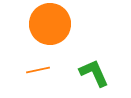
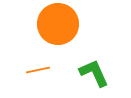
orange circle: moved 8 px right
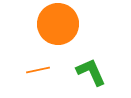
green L-shape: moved 3 px left, 1 px up
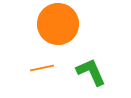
orange line: moved 4 px right, 2 px up
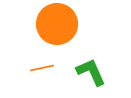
orange circle: moved 1 px left
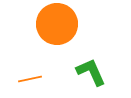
orange line: moved 12 px left, 11 px down
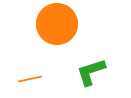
green L-shape: rotated 84 degrees counterclockwise
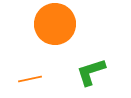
orange circle: moved 2 px left
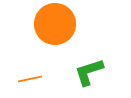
green L-shape: moved 2 px left
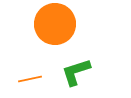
green L-shape: moved 13 px left
